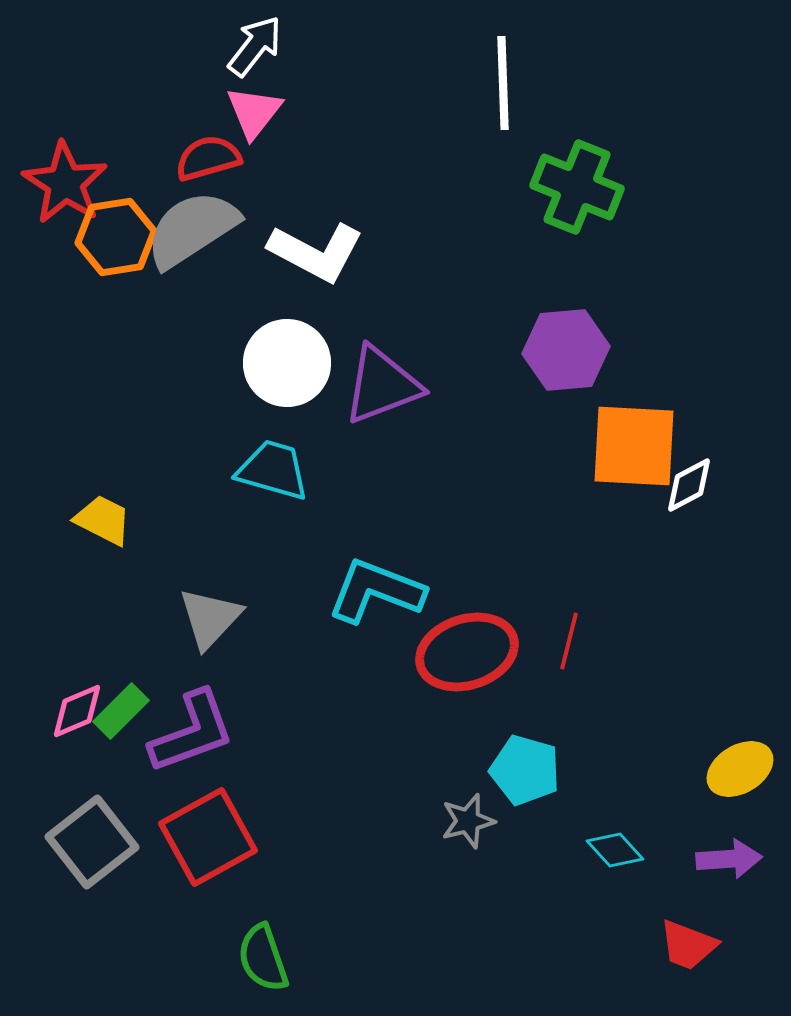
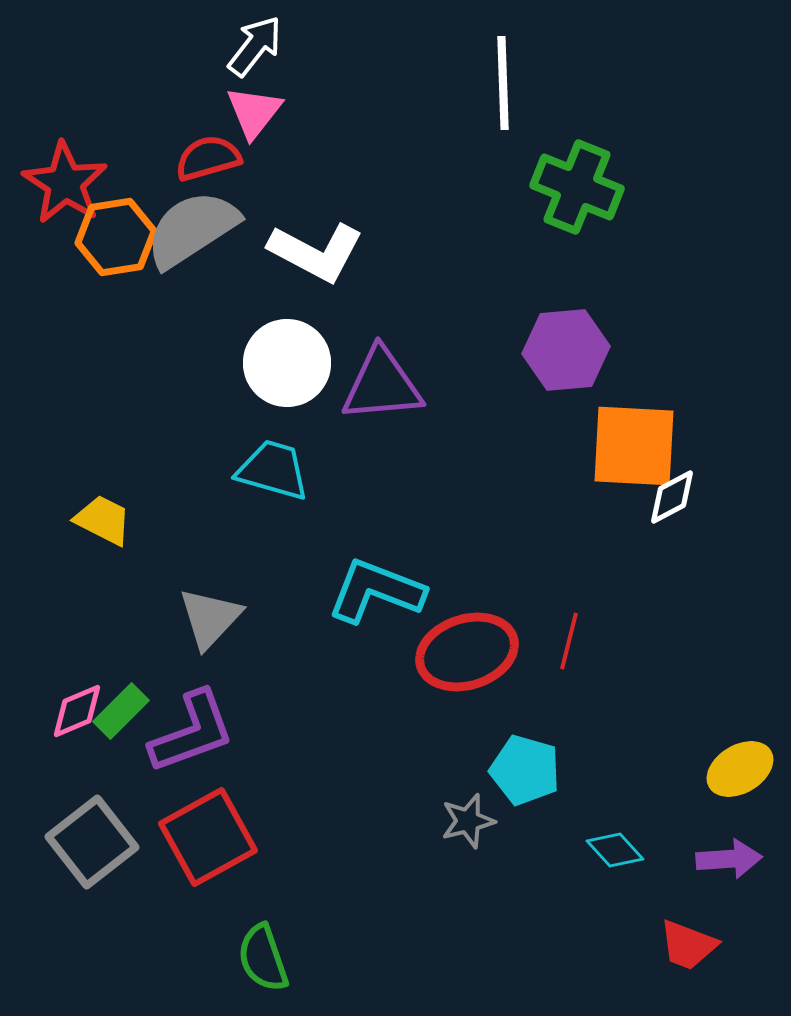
purple triangle: rotated 16 degrees clockwise
white diamond: moved 17 px left, 12 px down
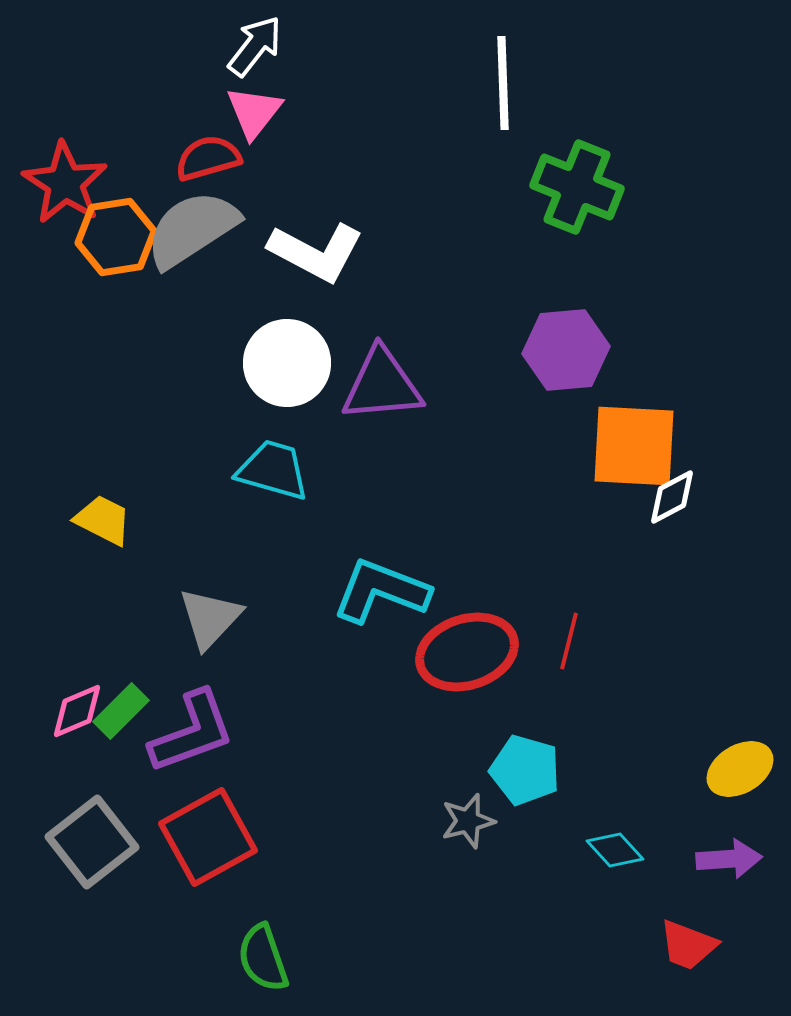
cyan L-shape: moved 5 px right
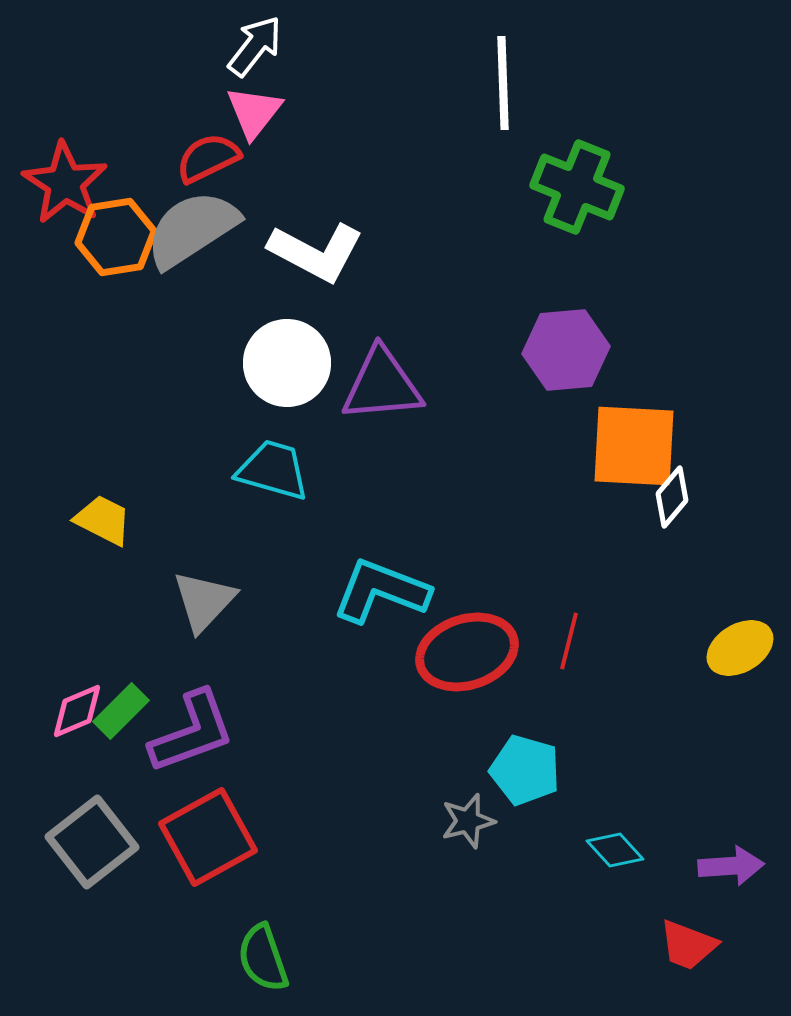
red semicircle: rotated 10 degrees counterclockwise
white diamond: rotated 22 degrees counterclockwise
gray triangle: moved 6 px left, 17 px up
yellow ellipse: moved 121 px up
purple arrow: moved 2 px right, 7 px down
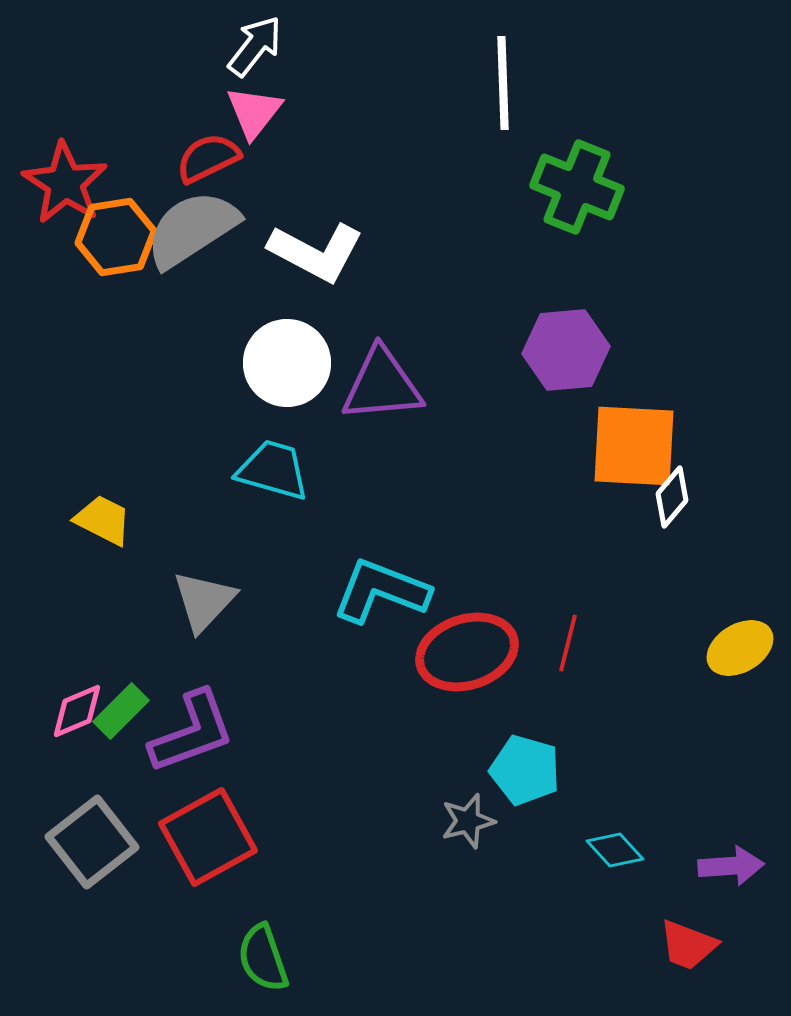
red line: moved 1 px left, 2 px down
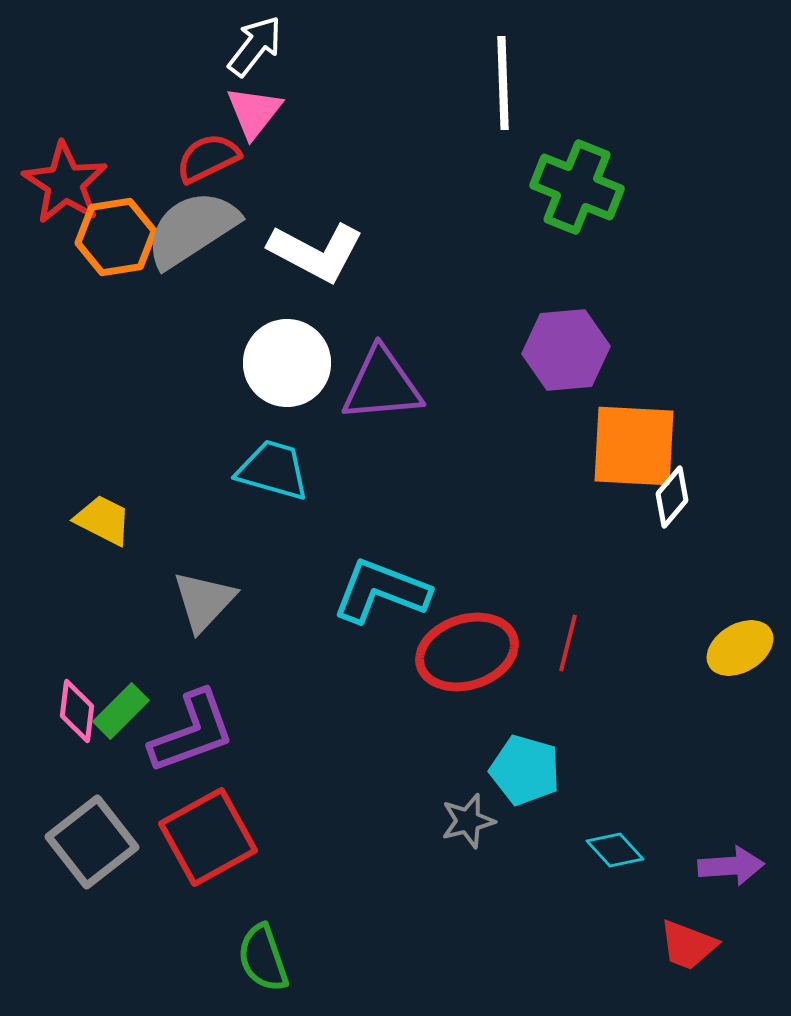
pink diamond: rotated 60 degrees counterclockwise
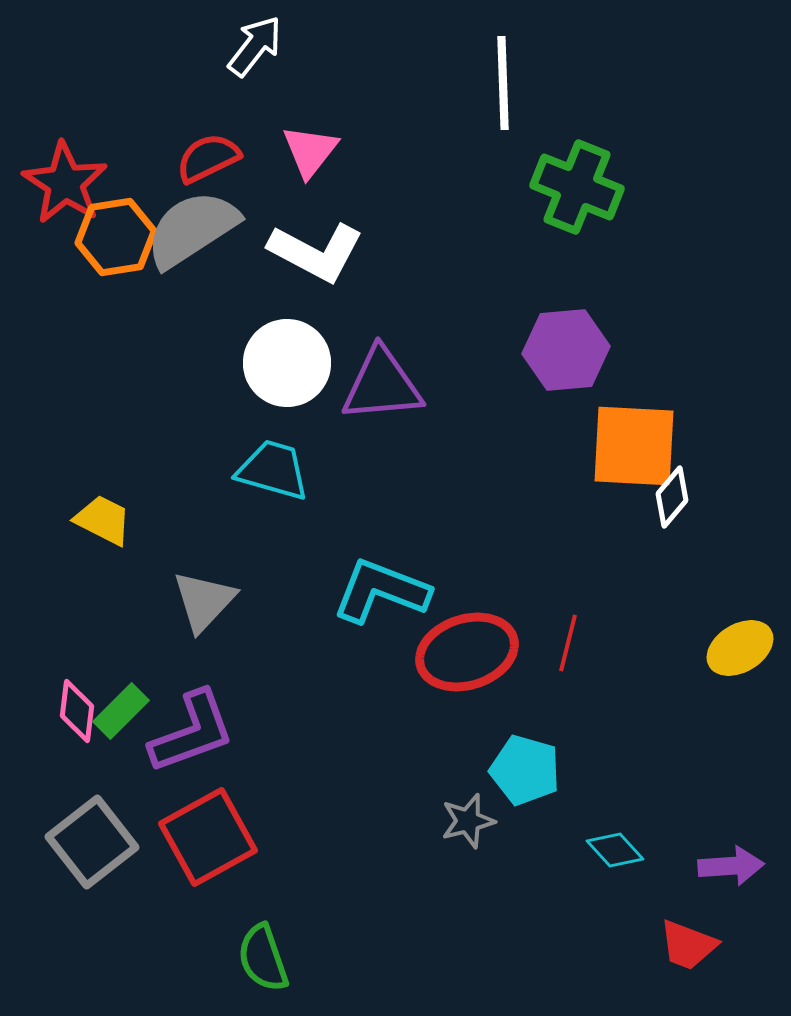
pink triangle: moved 56 px right, 39 px down
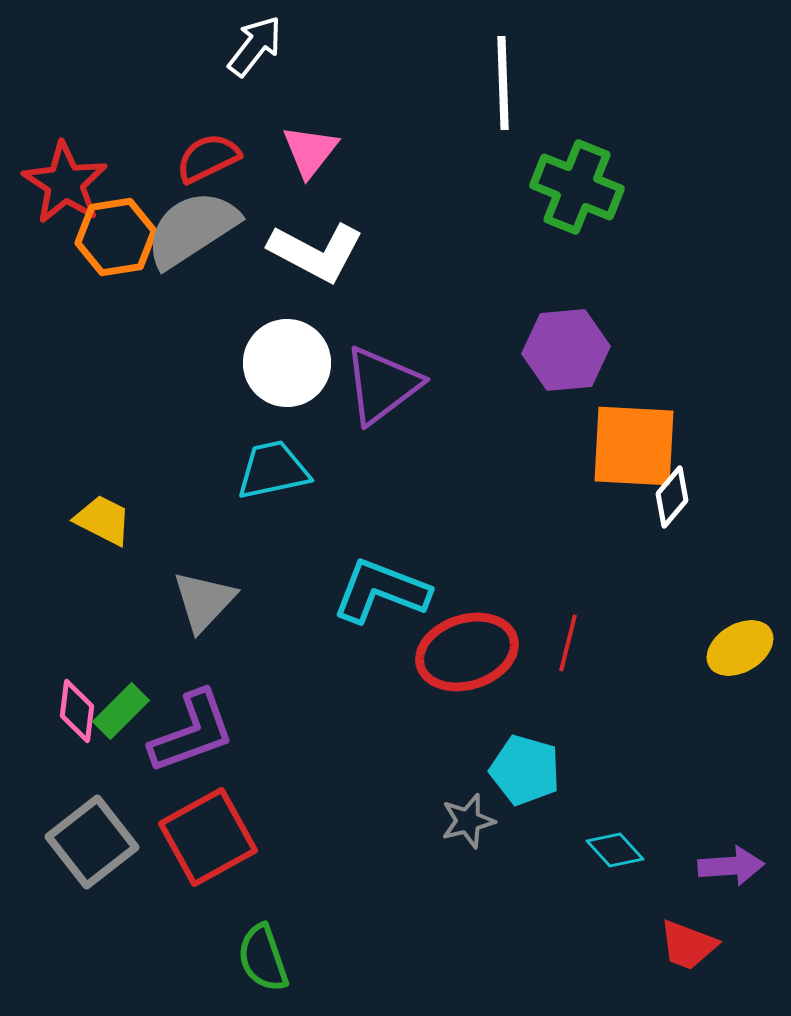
purple triangle: rotated 32 degrees counterclockwise
cyan trapezoid: rotated 28 degrees counterclockwise
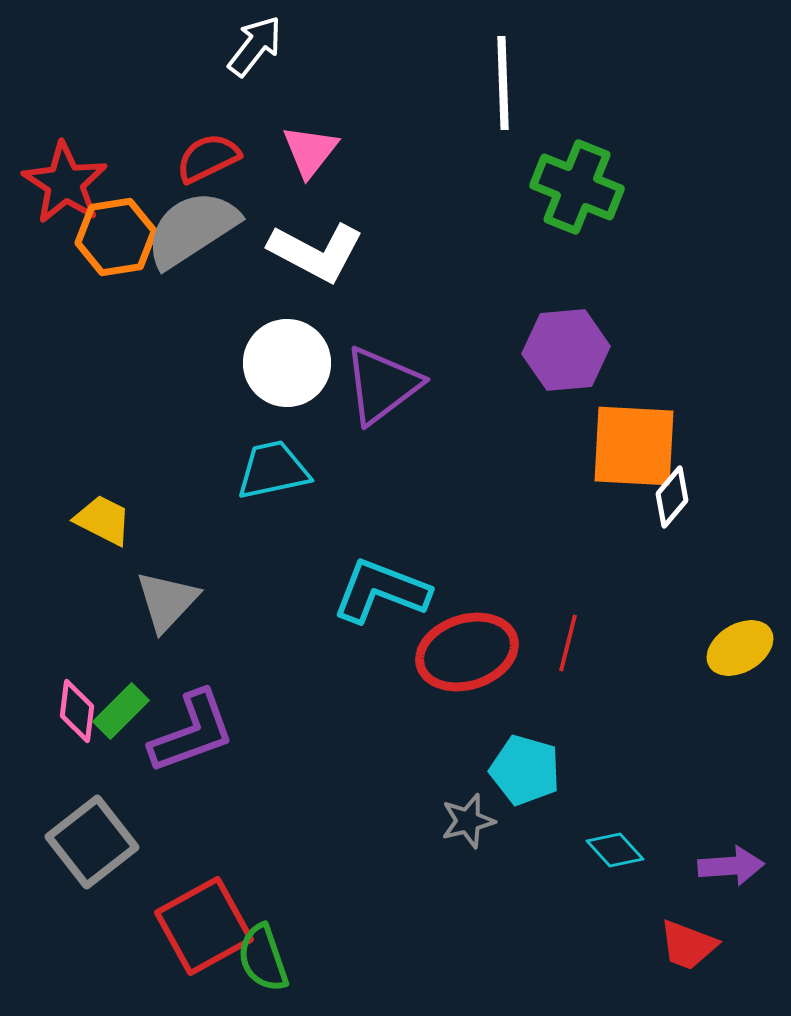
gray triangle: moved 37 px left
red square: moved 4 px left, 89 px down
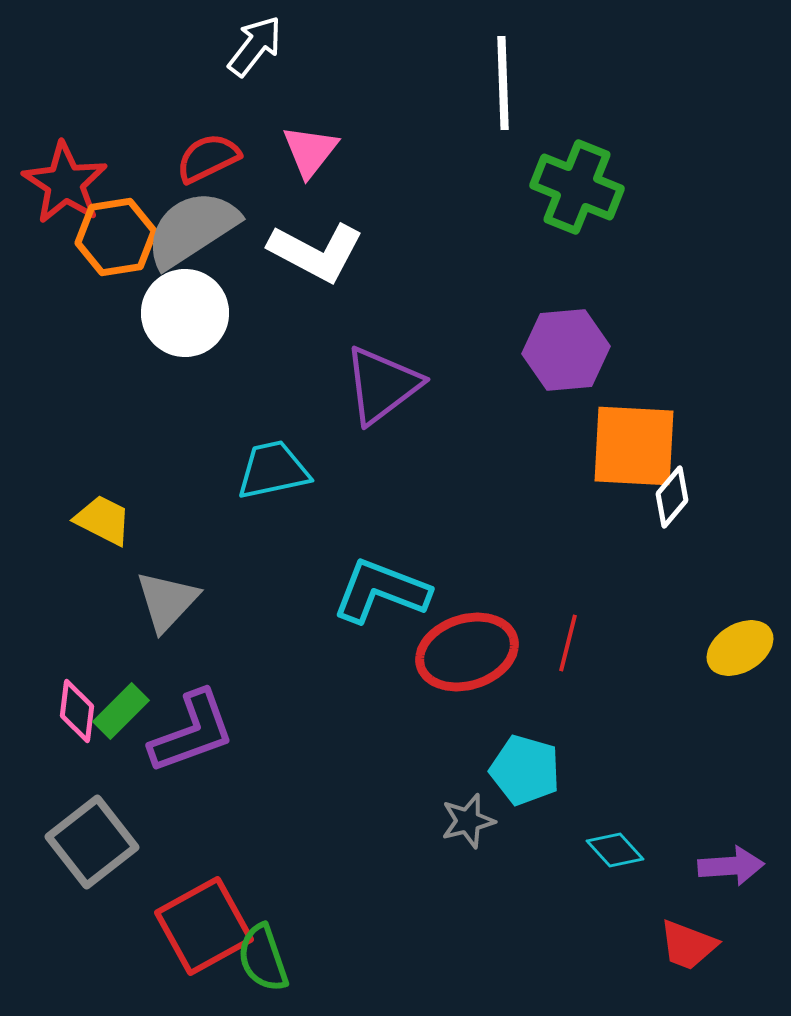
white circle: moved 102 px left, 50 px up
